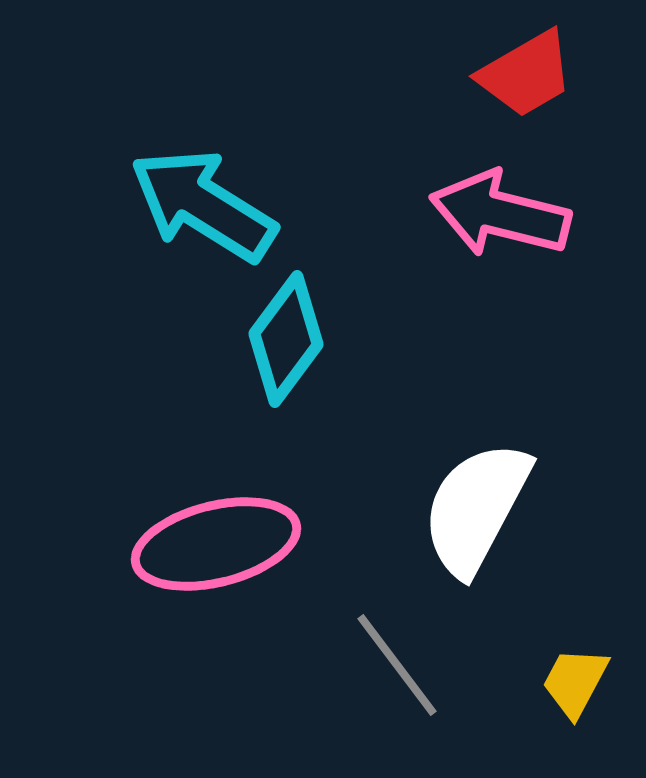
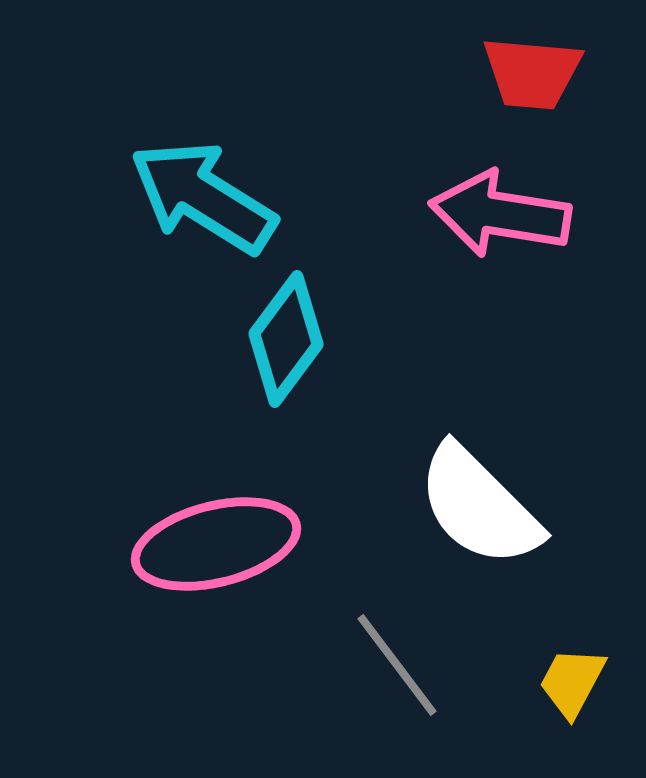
red trapezoid: moved 6 px right, 1 px up; rotated 35 degrees clockwise
cyan arrow: moved 8 px up
pink arrow: rotated 5 degrees counterclockwise
white semicircle: moved 3 px right, 2 px up; rotated 73 degrees counterclockwise
yellow trapezoid: moved 3 px left
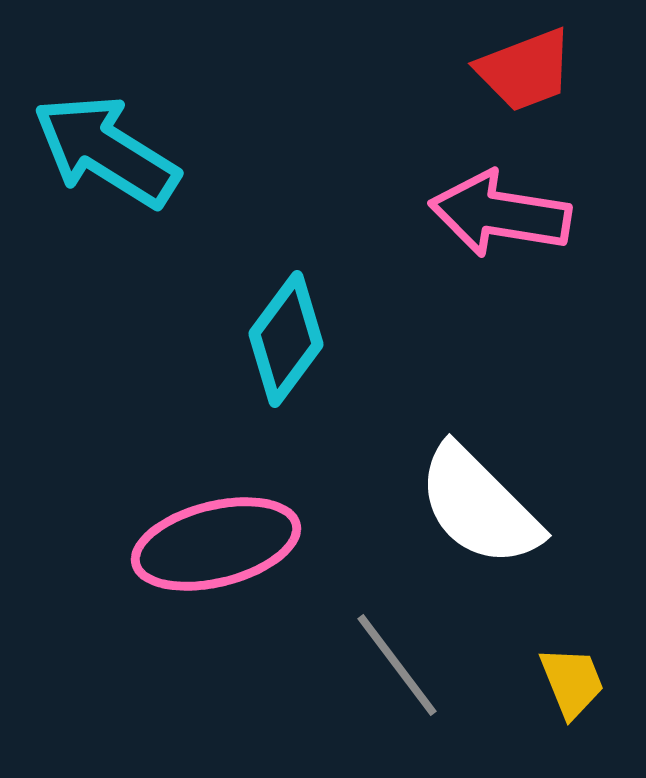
red trapezoid: moved 7 px left, 3 px up; rotated 26 degrees counterclockwise
cyan arrow: moved 97 px left, 46 px up
yellow trapezoid: rotated 130 degrees clockwise
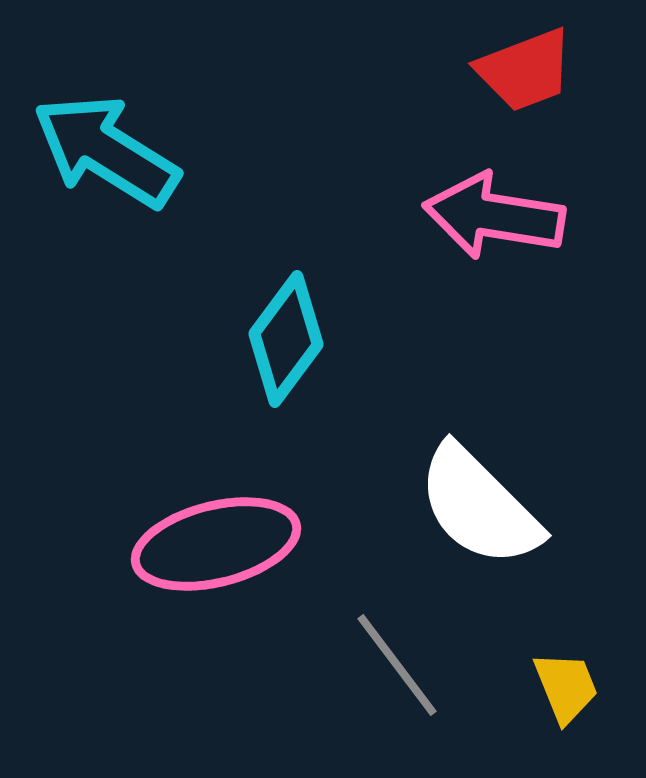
pink arrow: moved 6 px left, 2 px down
yellow trapezoid: moved 6 px left, 5 px down
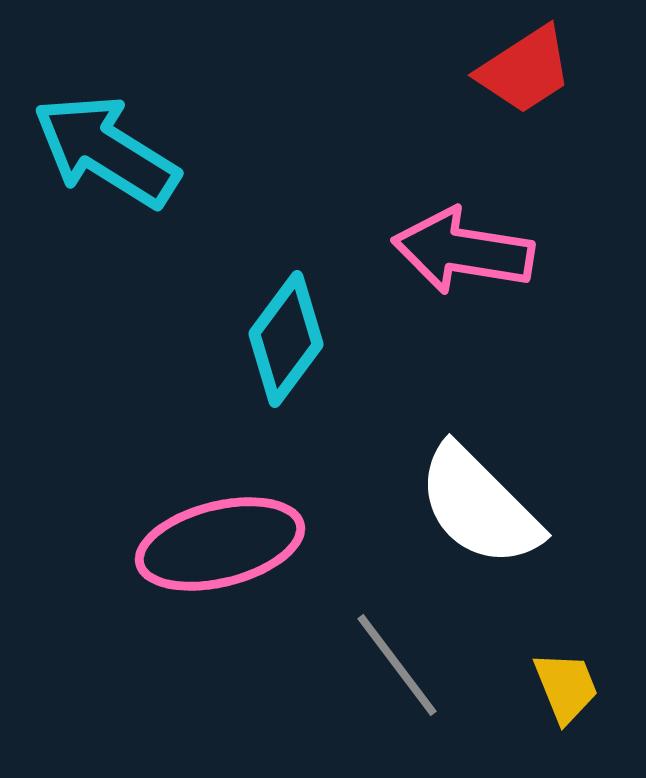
red trapezoid: rotated 12 degrees counterclockwise
pink arrow: moved 31 px left, 35 px down
pink ellipse: moved 4 px right
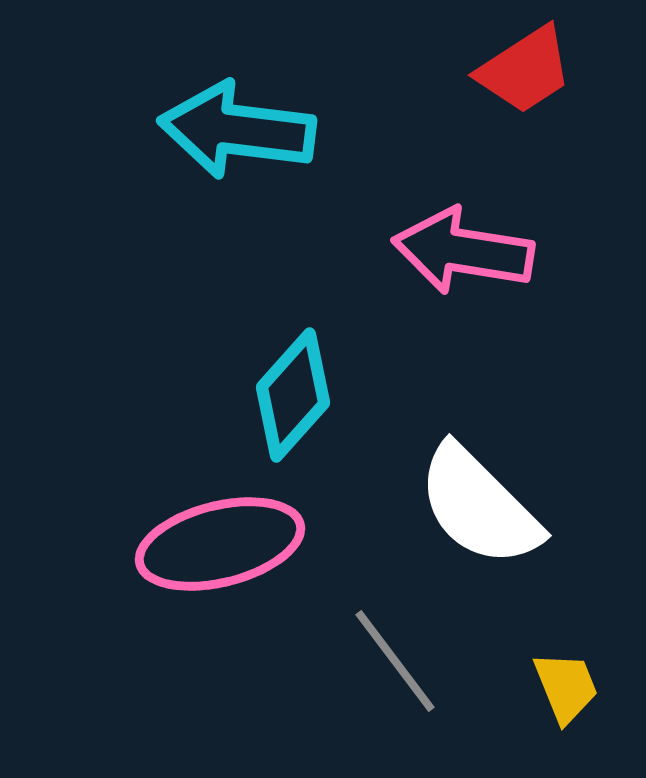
cyan arrow: moved 131 px right, 21 px up; rotated 25 degrees counterclockwise
cyan diamond: moved 7 px right, 56 px down; rotated 5 degrees clockwise
gray line: moved 2 px left, 4 px up
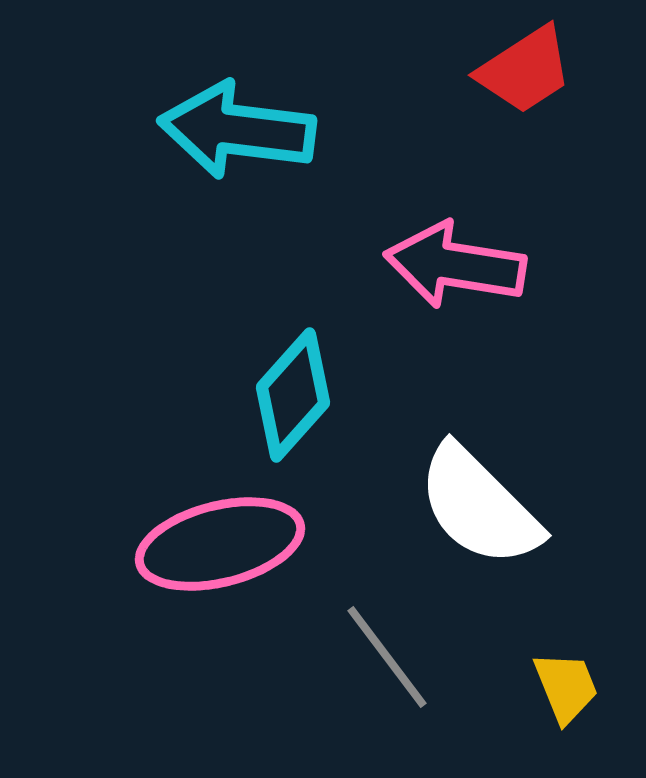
pink arrow: moved 8 px left, 14 px down
gray line: moved 8 px left, 4 px up
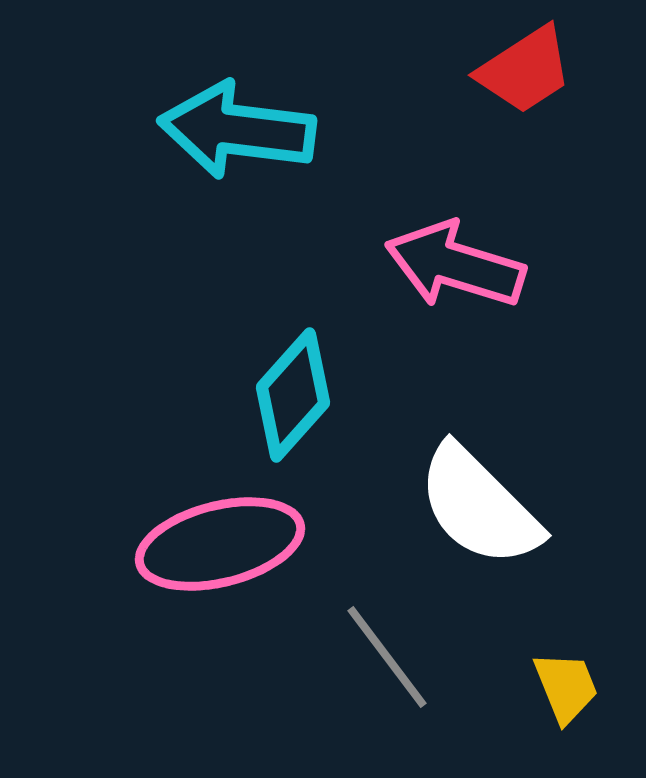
pink arrow: rotated 8 degrees clockwise
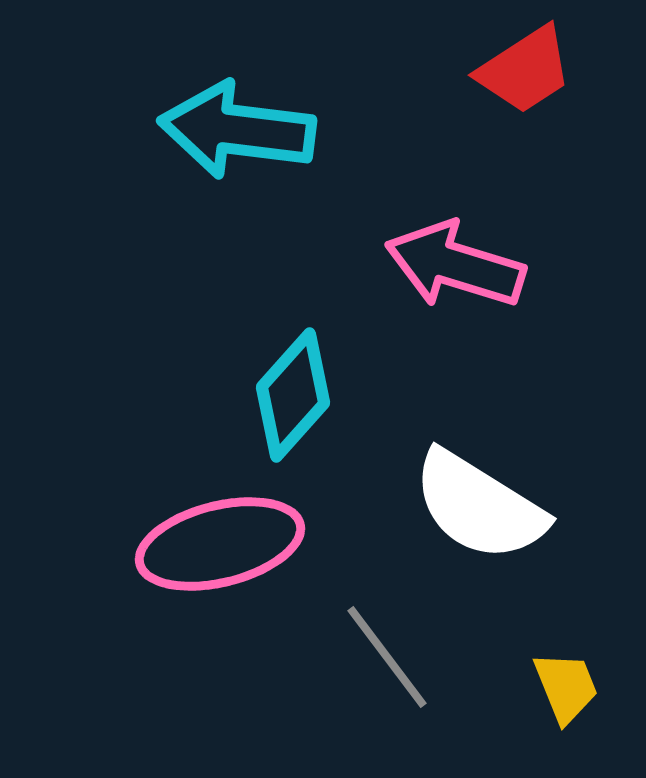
white semicircle: rotated 13 degrees counterclockwise
